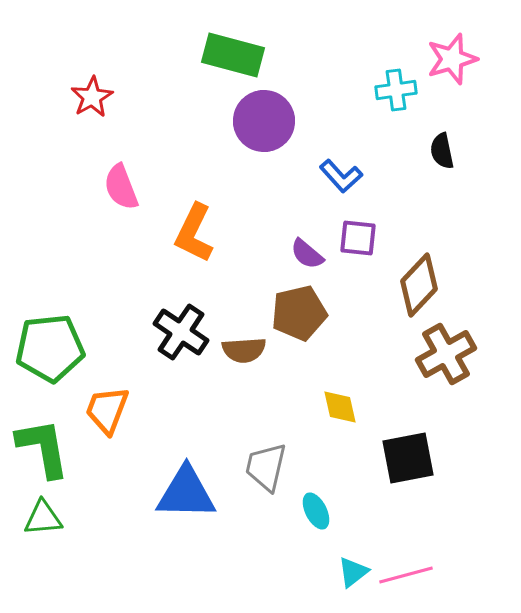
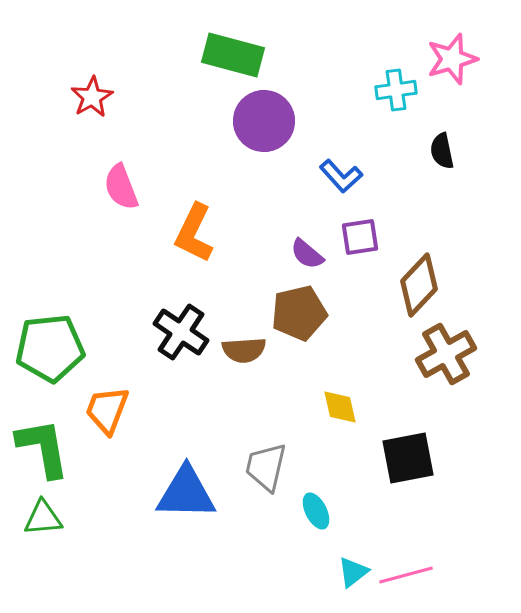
purple square: moved 2 px right, 1 px up; rotated 15 degrees counterclockwise
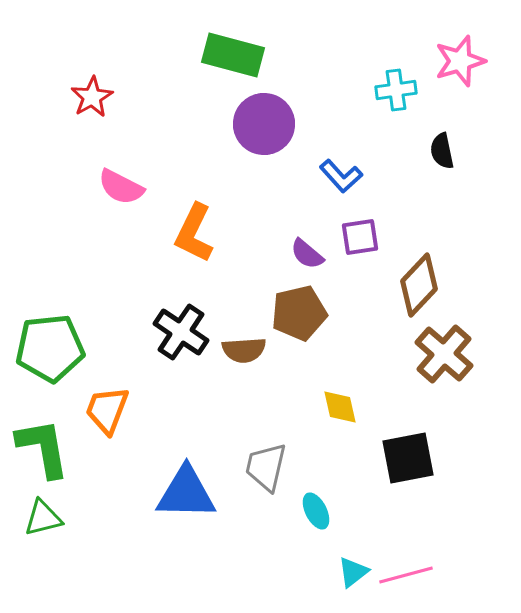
pink star: moved 8 px right, 2 px down
purple circle: moved 3 px down
pink semicircle: rotated 42 degrees counterclockwise
brown cross: moved 2 px left; rotated 20 degrees counterclockwise
green triangle: rotated 9 degrees counterclockwise
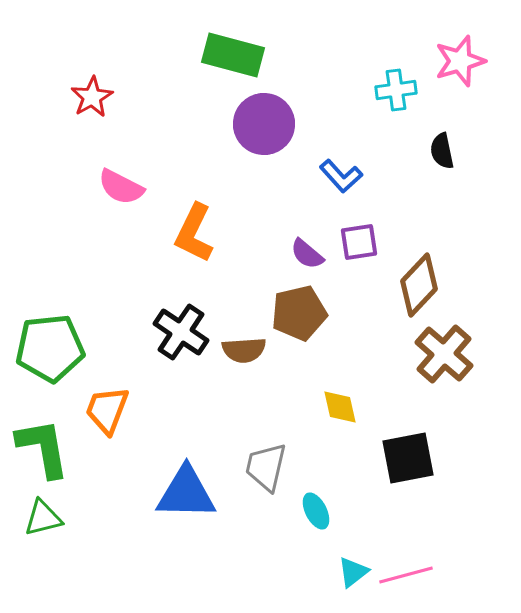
purple square: moved 1 px left, 5 px down
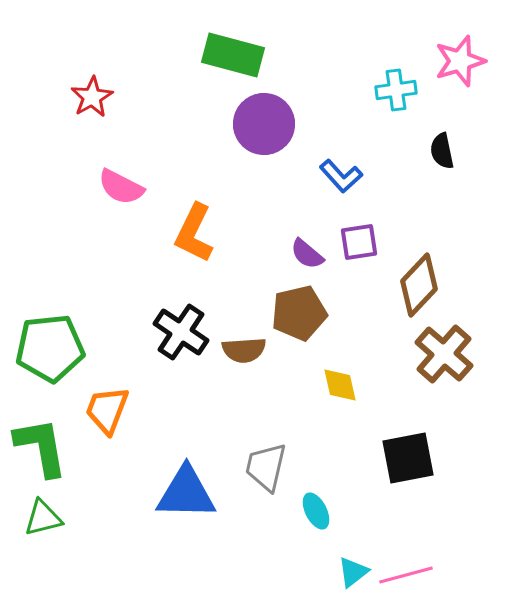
yellow diamond: moved 22 px up
green L-shape: moved 2 px left, 1 px up
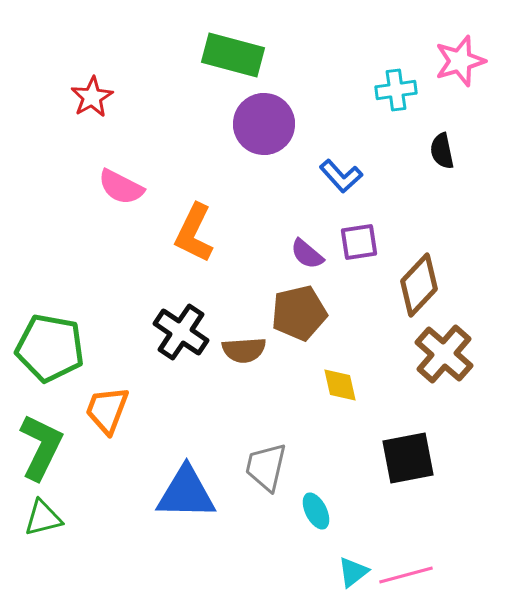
green pentagon: rotated 16 degrees clockwise
green L-shape: rotated 36 degrees clockwise
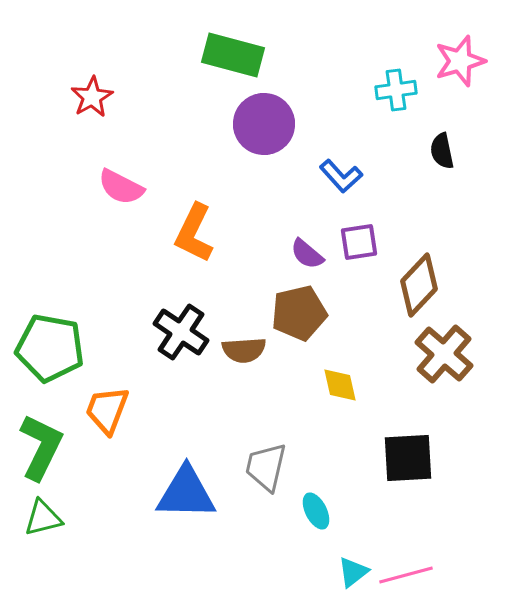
black square: rotated 8 degrees clockwise
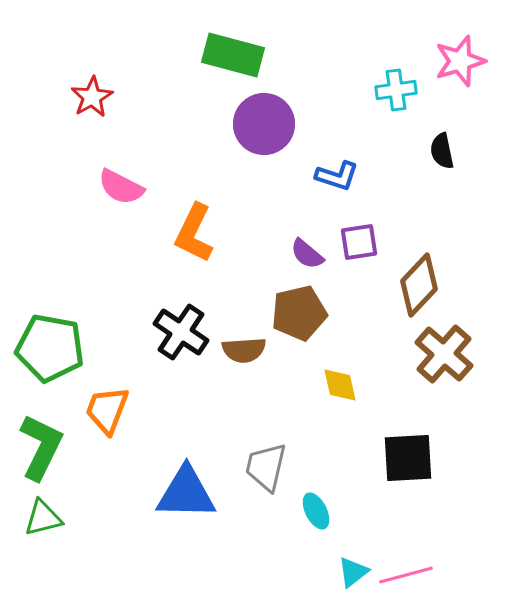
blue L-shape: moved 4 px left; rotated 30 degrees counterclockwise
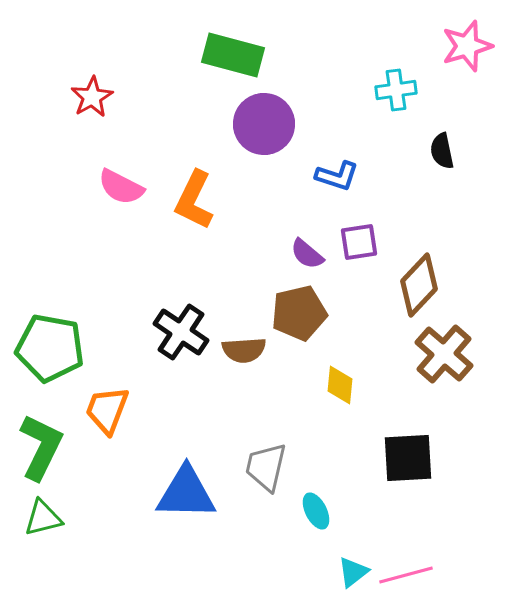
pink star: moved 7 px right, 15 px up
orange L-shape: moved 33 px up
yellow diamond: rotated 18 degrees clockwise
